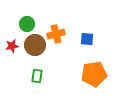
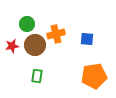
orange pentagon: moved 2 px down
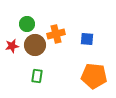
orange pentagon: rotated 15 degrees clockwise
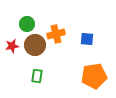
orange pentagon: rotated 15 degrees counterclockwise
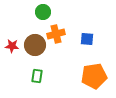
green circle: moved 16 px right, 12 px up
red star: rotated 16 degrees clockwise
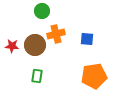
green circle: moved 1 px left, 1 px up
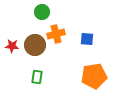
green circle: moved 1 px down
green rectangle: moved 1 px down
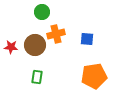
red star: moved 1 px left, 1 px down
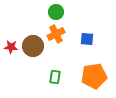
green circle: moved 14 px right
orange cross: rotated 12 degrees counterclockwise
brown circle: moved 2 px left, 1 px down
green rectangle: moved 18 px right
